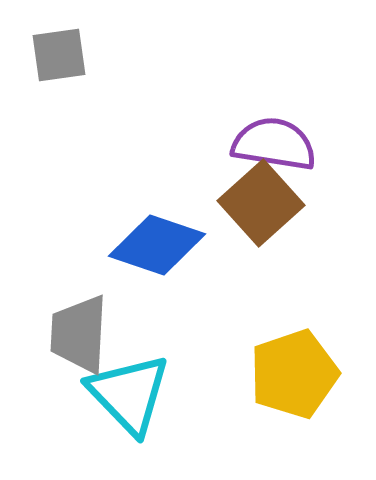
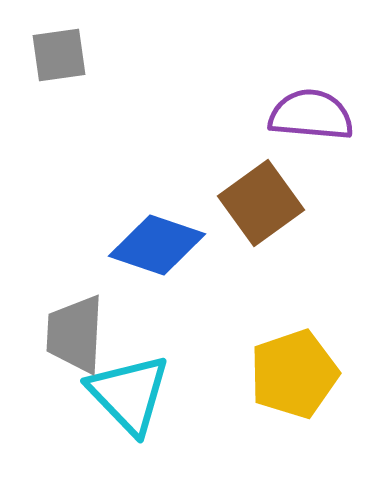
purple semicircle: moved 37 px right, 29 px up; rotated 4 degrees counterclockwise
brown square: rotated 6 degrees clockwise
gray trapezoid: moved 4 px left
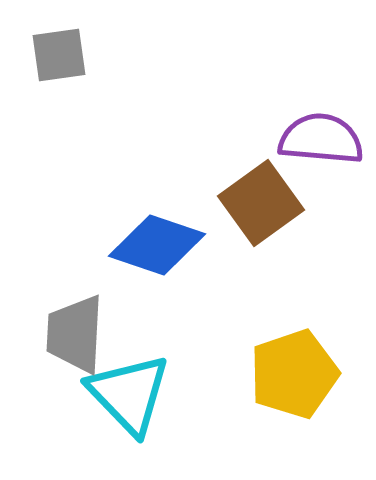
purple semicircle: moved 10 px right, 24 px down
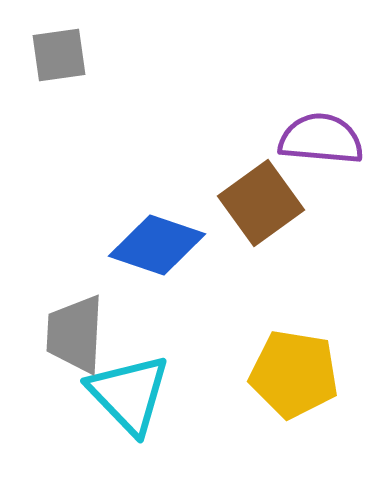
yellow pentagon: rotated 28 degrees clockwise
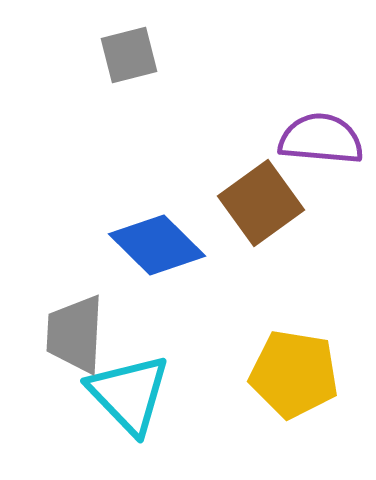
gray square: moved 70 px right; rotated 6 degrees counterclockwise
blue diamond: rotated 26 degrees clockwise
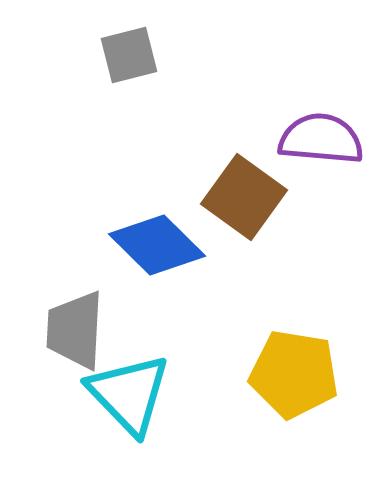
brown square: moved 17 px left, 6 px up; rotated 18 degrees counterclockwise
gray trapezoid: moved 4 px up
